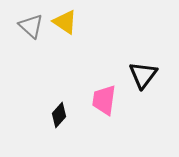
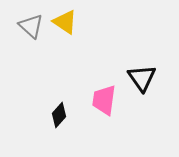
black triangle: moved 1 px left, 3 px down; rotated 12 degrees counterclockwise
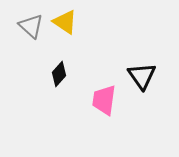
black triangle: moved 2 px up
black diamond: moved 41 px up
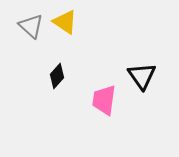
black diamond: moved 2 px left, 2 px down
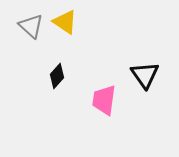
black triangle: moved 3 px right, 1 px up
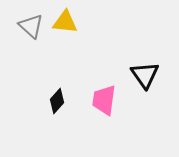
yellow triangle: rotated 28 degrees counterclockwise
black diamond: moved 25 px down
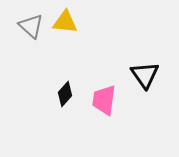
black diamond: moved 8 px right, 7 px up
